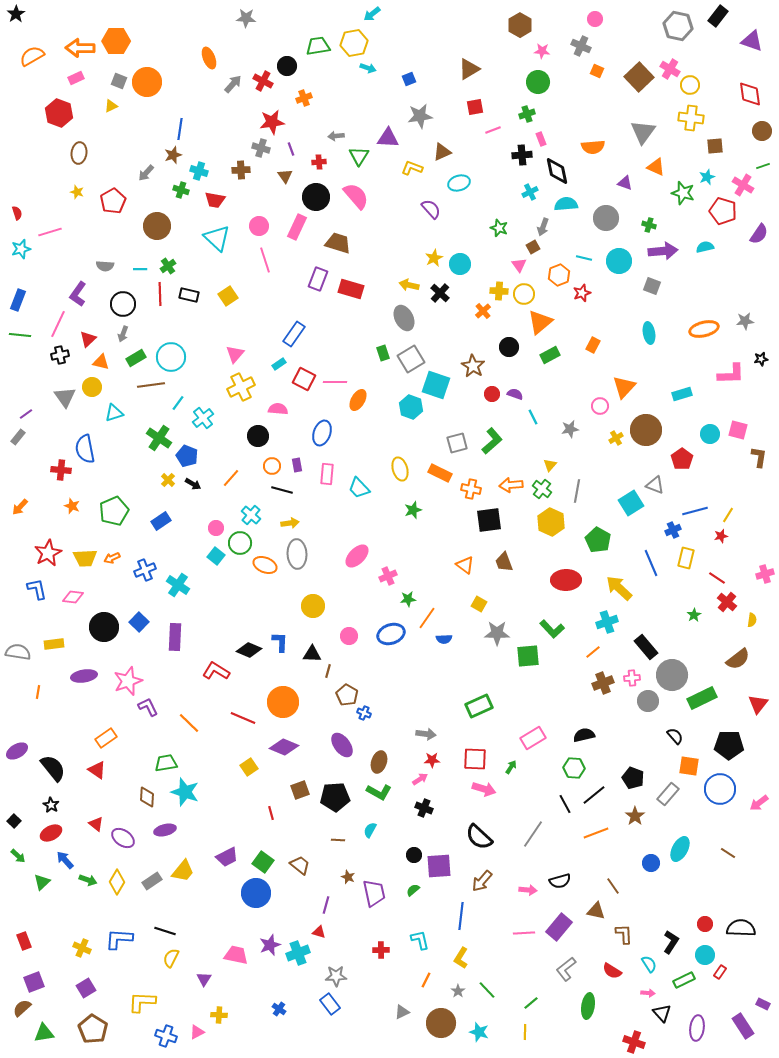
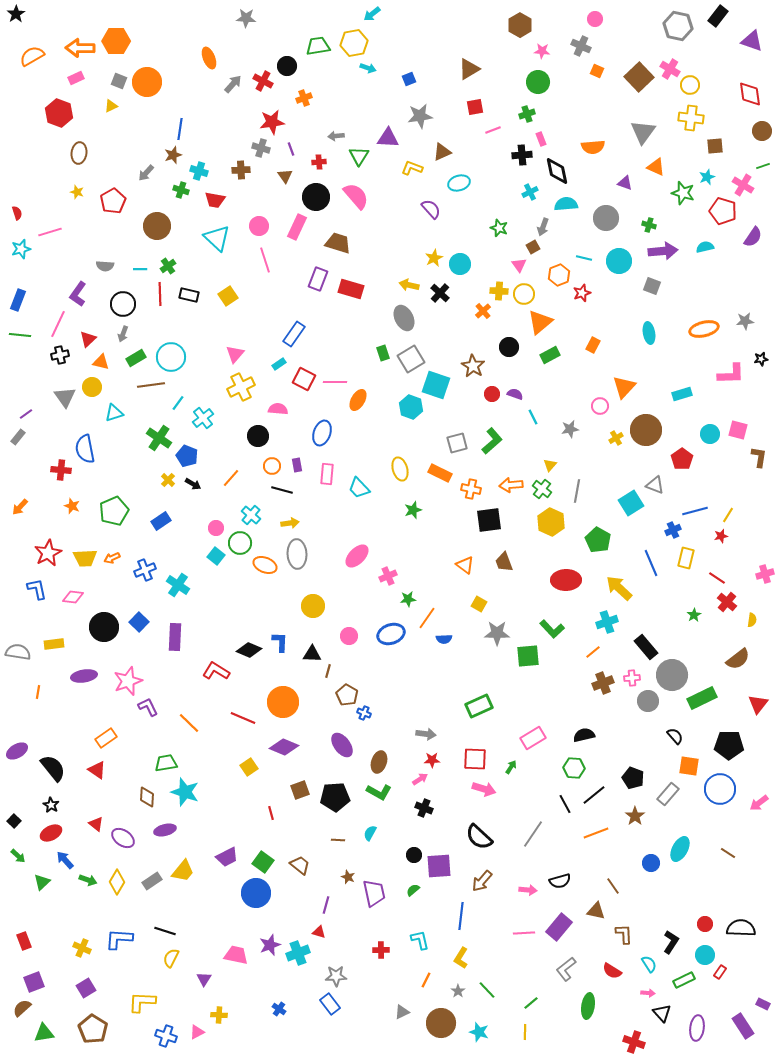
purple semicircle at (759, 234): moved 6 px left, 3 px down
cyan semicircle at (370, 830): moved 3 px down
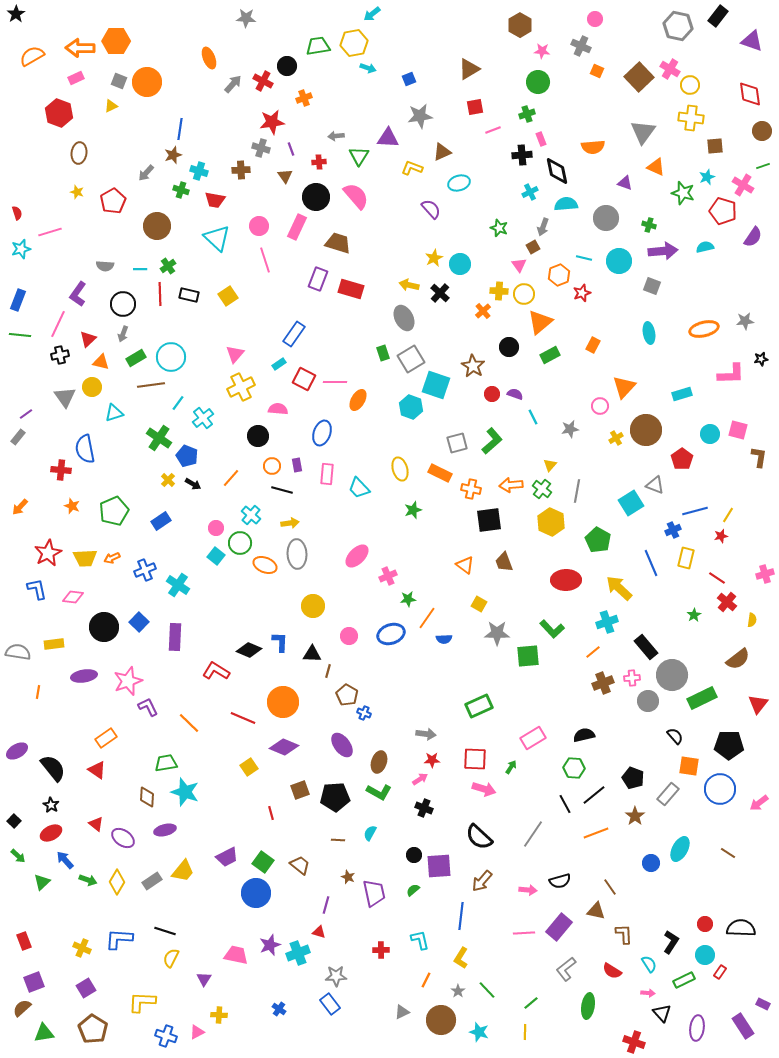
brown line at (613, 886): moved 3 px left, 1 px down
brown circle at (441, 1023): moved 3 px up
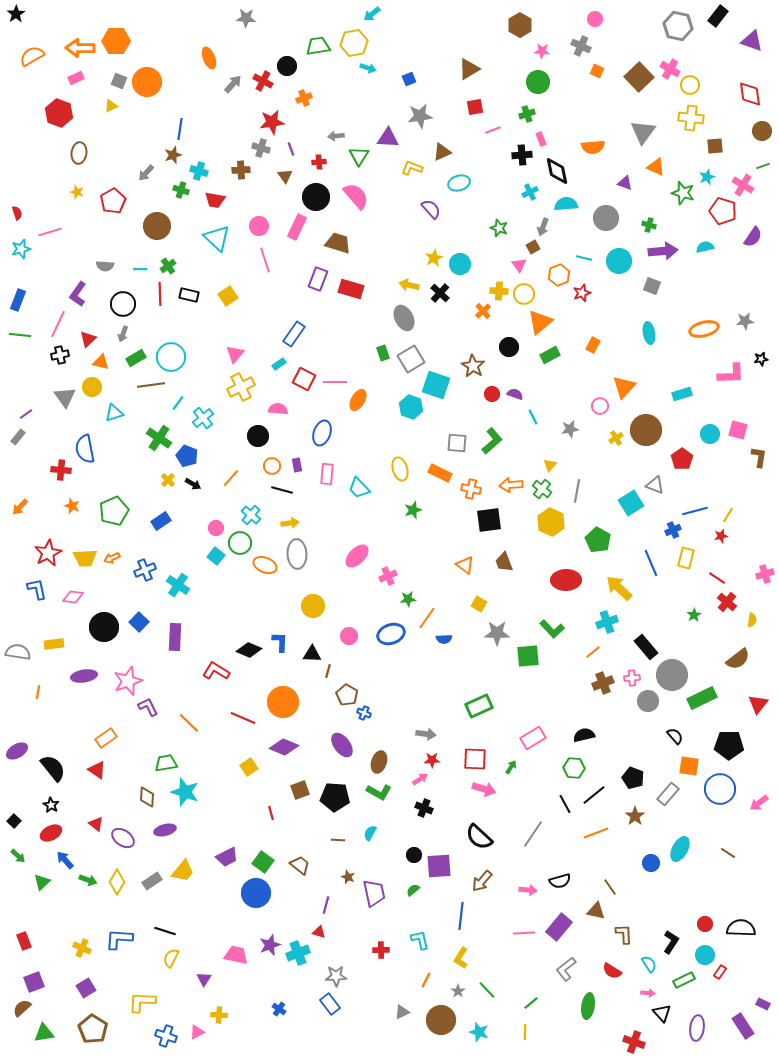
gray square at (457, 443): rotated 20 degrees clockwise
black pentagon at (335, 797): rotated 8 degrees clockwise
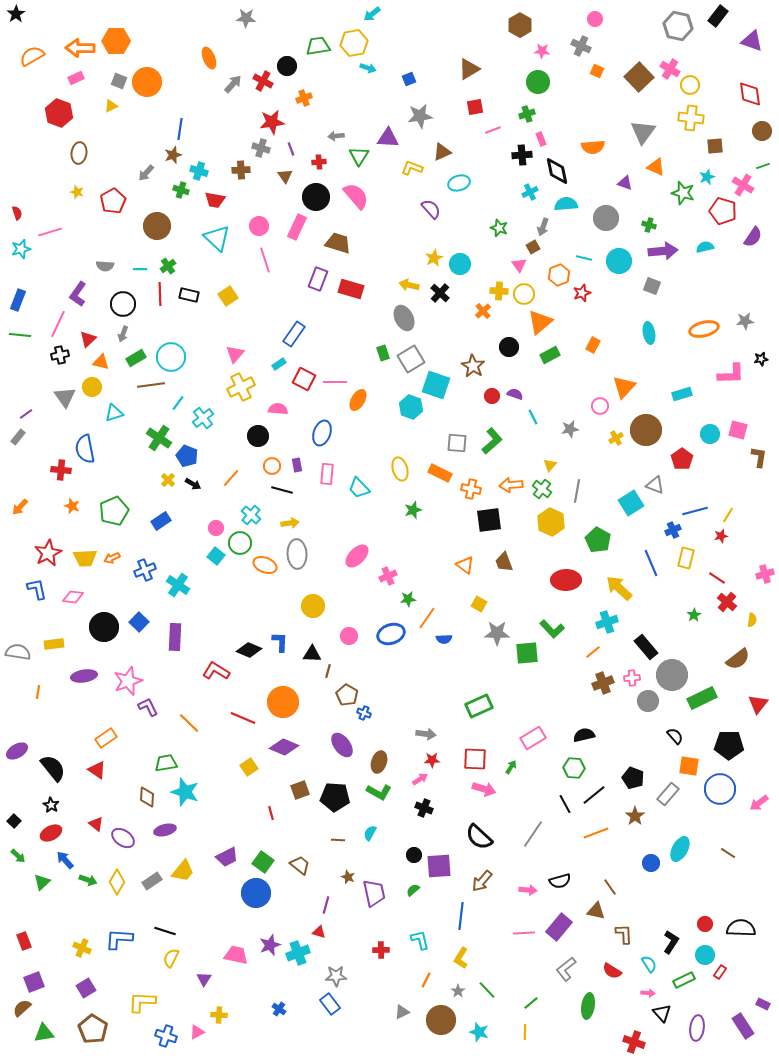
red circle at (492, 394): moved 2 px down
green square at (528, 656): moved 1 px left, 3 px up
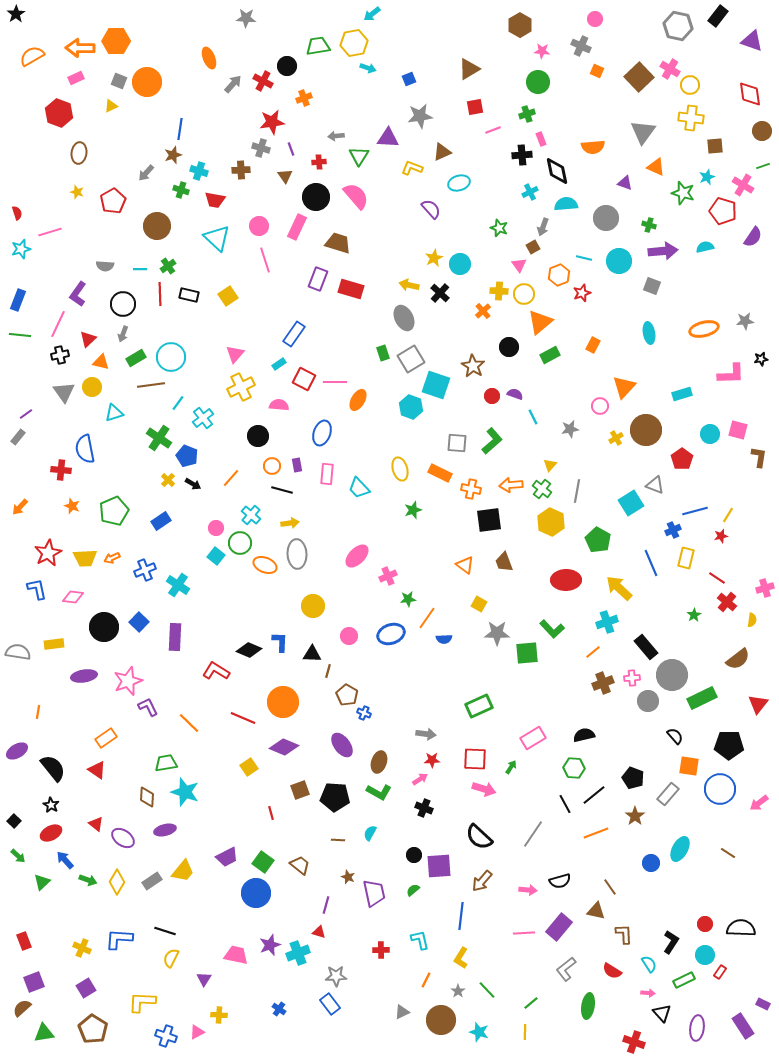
gray triangle at (65, 397): moved 1 px left, 5 px up
pink semicircle at (278, 409): moved 1 px right, 4 px up
pink cross at (765, 574): moved 14 px down
orange line at (38, 692): moved 20 px down
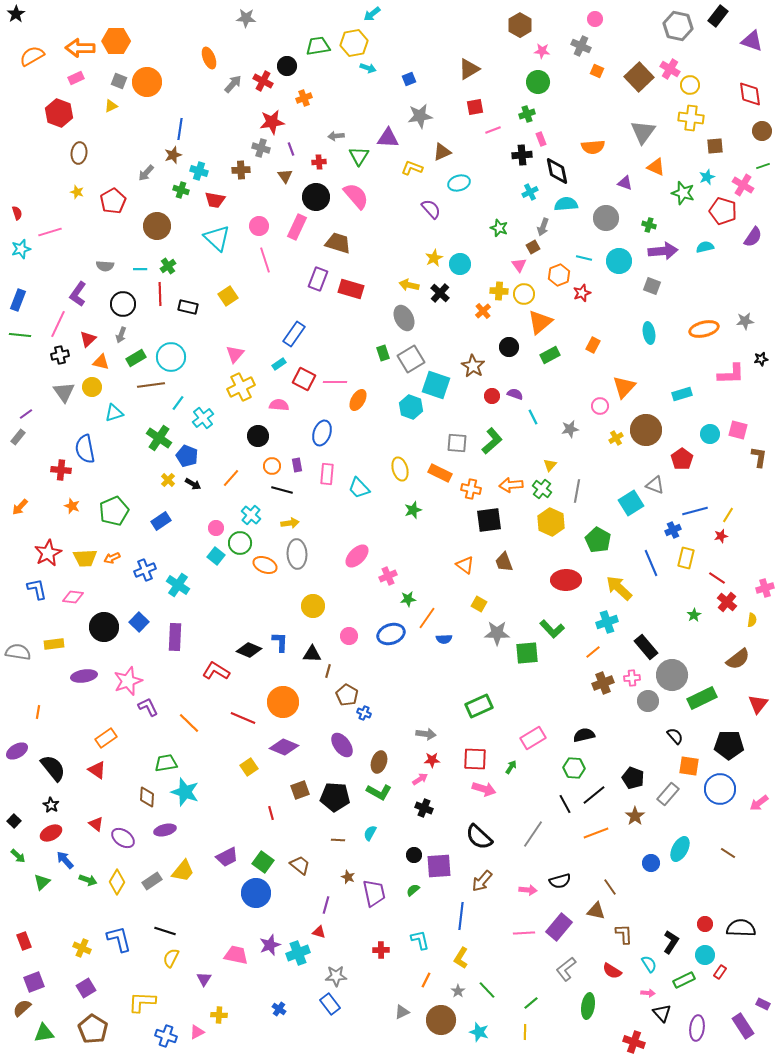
black rectangle at (189, 295): moved 1 px left, 12 px down
gray arrow at (123, 334): moved 2 px left, 1 px down
blue L-shape at (119, 939): rotated 72 degrees clockwise
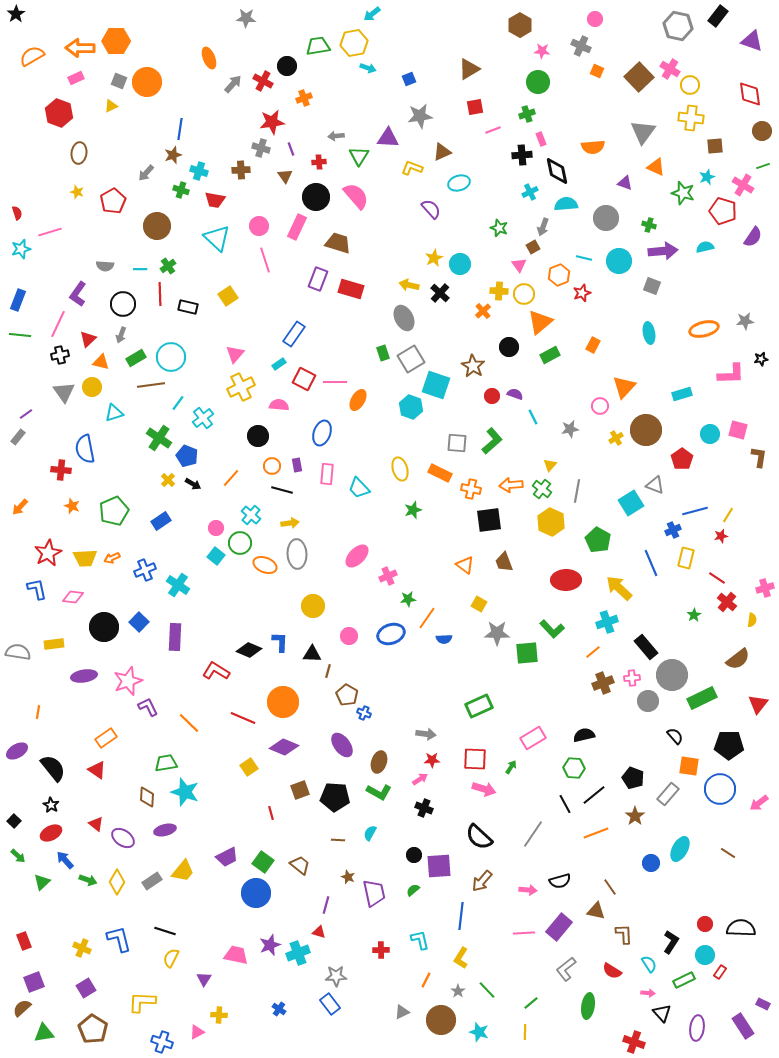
blue cross at (166, 1036): moved 4 px left, 6 px down
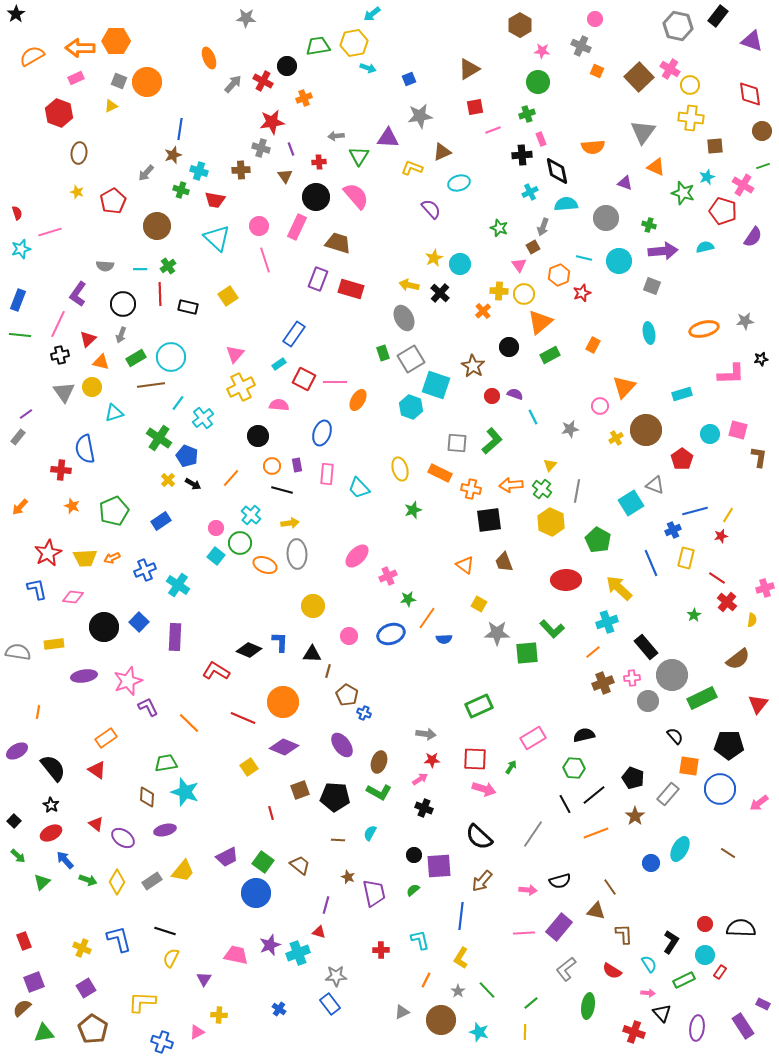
red cross at (634, 1042): moved 10 px up
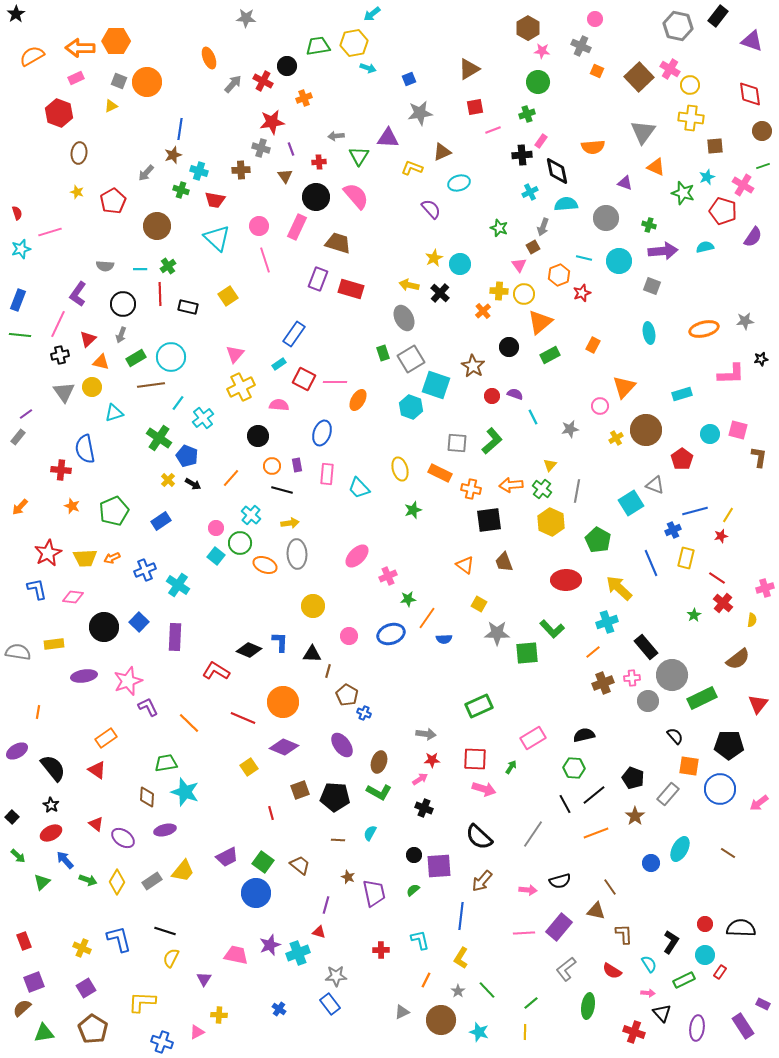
brown hexagon at (520, 25): moved 8 px right, 3 px down
gray star at (420, 116): moved 3 px up
pink rectangle at (541, 139): moved 2 px down; rotated 56 degrees clockwise
red cross at (727, 602): moved 4 px left, 1 px down
black square at (14, 821): moved 2 px left, 4 px up
